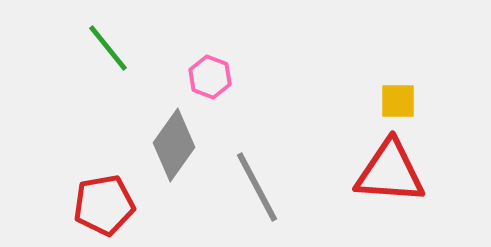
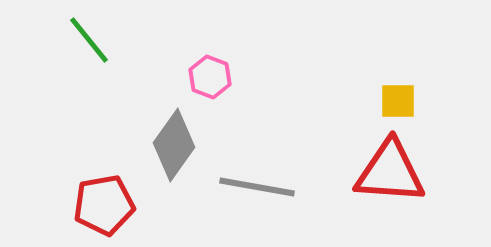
green line: moved 19 px left, 8 px up
gray line: rotated 52 degrees counterclockwise
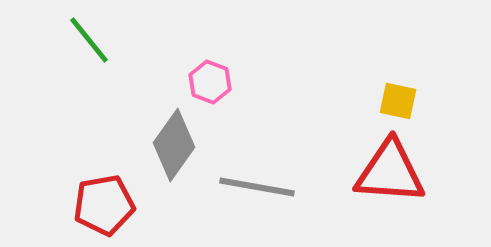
pink hexagon: moved 5 px down
yellow square: rotated 12 degrees clockwise
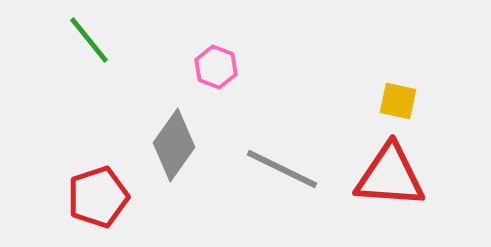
pink hexagon: moved 6 px right, 15 px up
red triangle: moved 4 px down
gray line: moved 25 px right, 18 px up; rotated 16 degrees clockwise
red pentagon: moved 6 px left, 8 px up; rotated 8 degrees counterclockwise
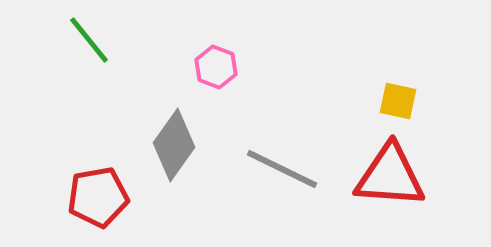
red pentagon: rotated 8 degrees clockwise
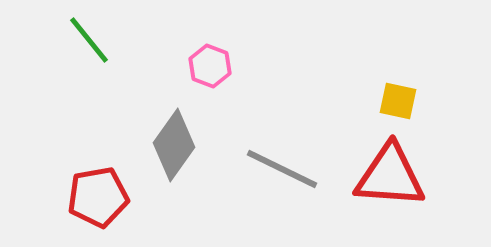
pink hexagon: moved 6 px left, 1 px up
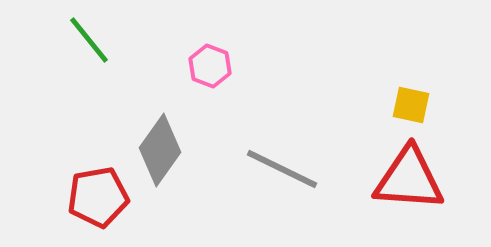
yellow square: moved 13 px right, 4 px down
gray diamond: moved 14 px left, 5 px down
red triangle: moved 19 px right, 3 px down
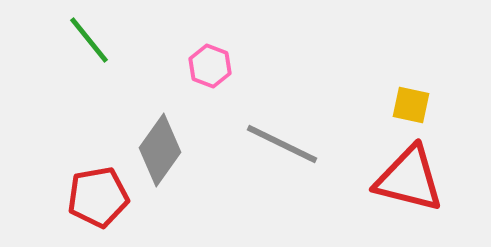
gray line: moved 25 px up
red triangle: rotated 10 degrees clockwise
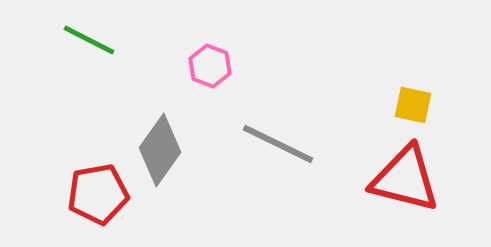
green line: rotated 24 degrees counterclockwise
yellow square: moved 2 px right
gray line: moved 4 px left
red triangle: moved 4 px left
red pentagon: moved 3 px up
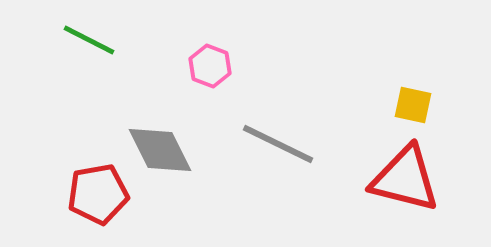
gray diamond: rotated 62 degrees counterclockwise
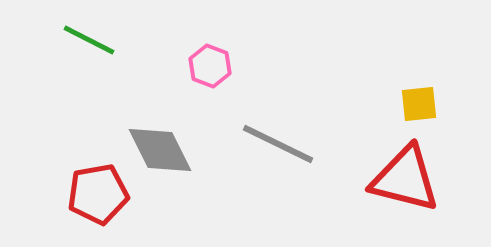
yellow square: moved 6 px right, 1 px up; rotated 18 degrees counterclockwise
